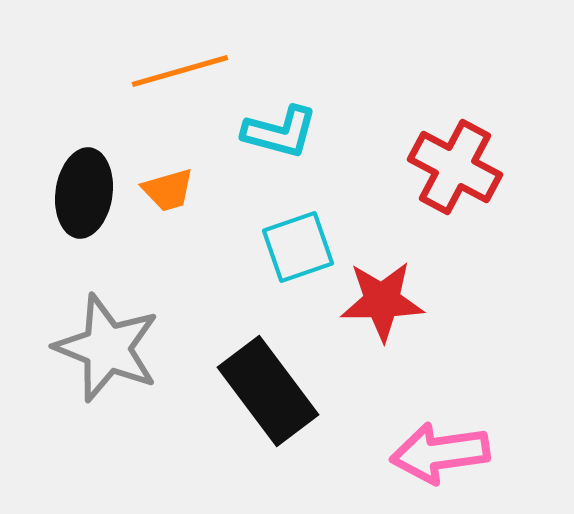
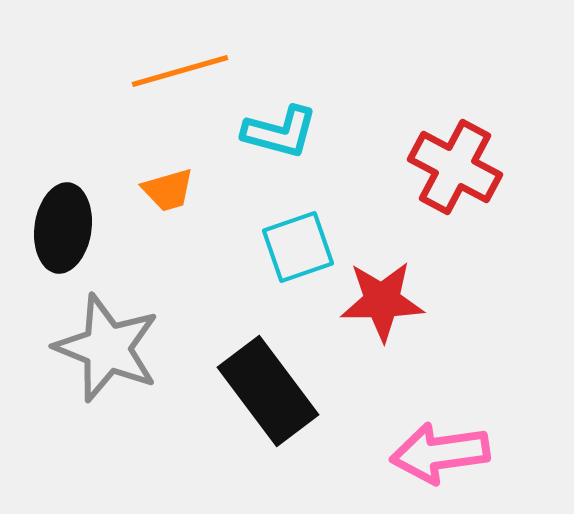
black ellipse: moved 21 px left, 35 px down
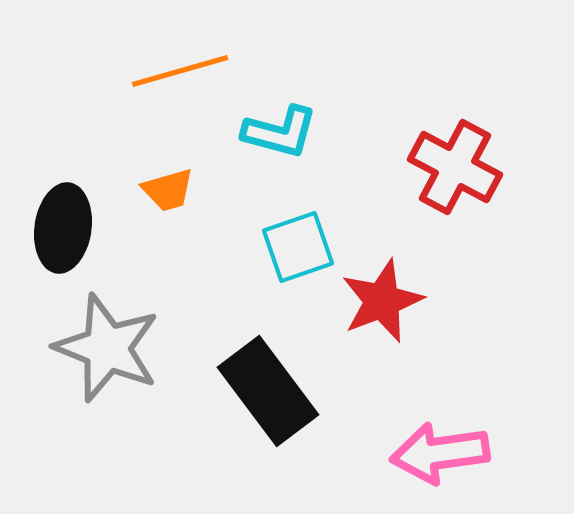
red star: rotated 20 degrees counterclockwise
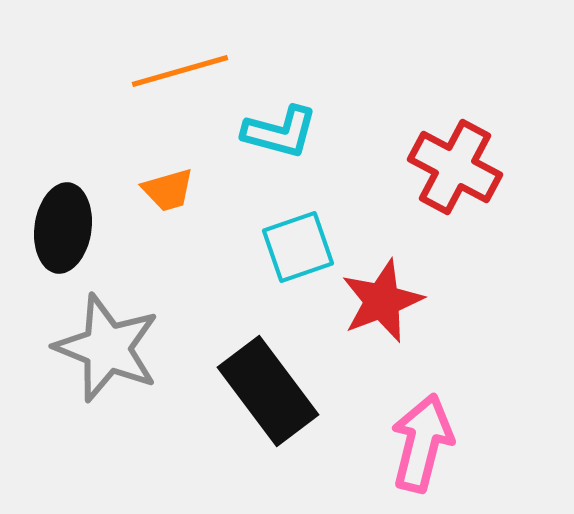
pink arrow: moved 18 px left, 10 px up; rotated 112 degrees clockwise
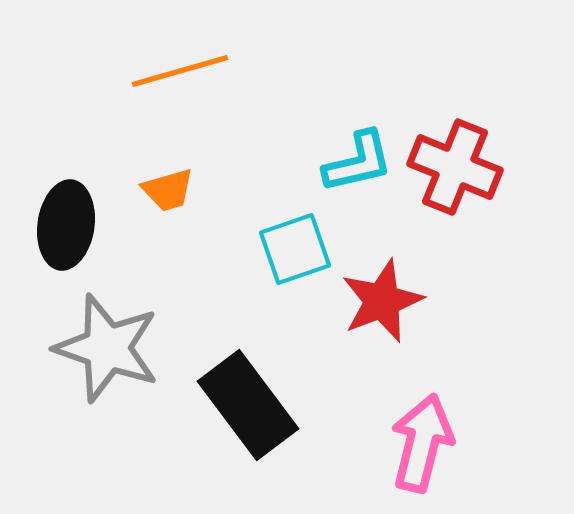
cyan L-shape: moved 78 px right, 30 px down; rotated 28 degrees counterclockwise
red cross: rotated 6 degrees counterclockwise
black ellipse: moved 3 px right, 3 px up
cyan square: moved 3 px left, 2 px down
gray star: rotated 3 degrees counterclockwise
black rectangle: moved 20 px left, 14 px down
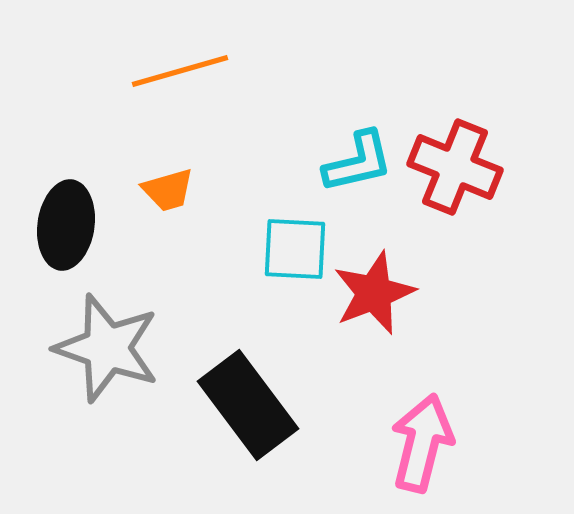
cyan square: rotated 22 degrees clockwise
red star: moved 8 px left, 8 px up
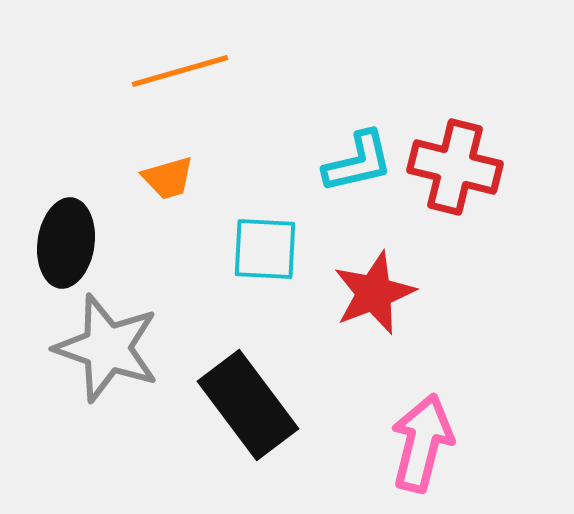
red cross: rotated 8 degrees counterclockwise
orange trapezoid: moved 12 px up
black ellipse: moved 18 px down
cyan square: moved 30 px left
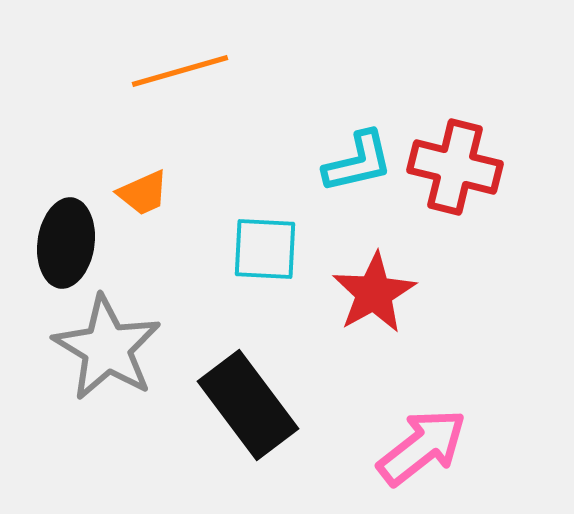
orange trapezoid: moved 25 px left, 15 px down; rotated 8 degrees counterclockwise
red star: rotated 8 degrees counterclockwise
gray star: rotated 12 degrees clockwise
pink arrow: moved 4 px down; rotated 38 degrees clockwise
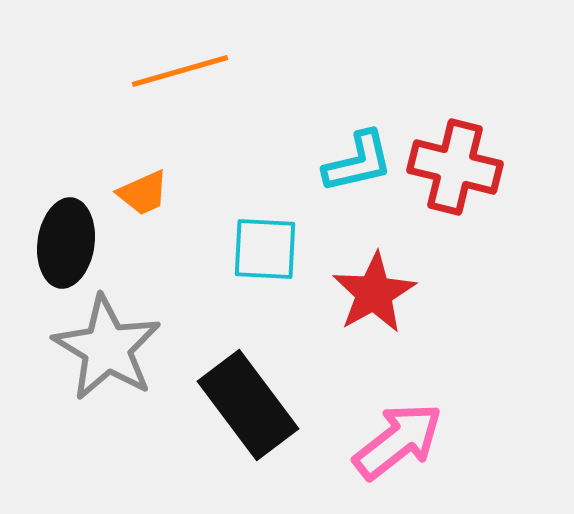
pink arrow: moved 24 px left, 6 px up
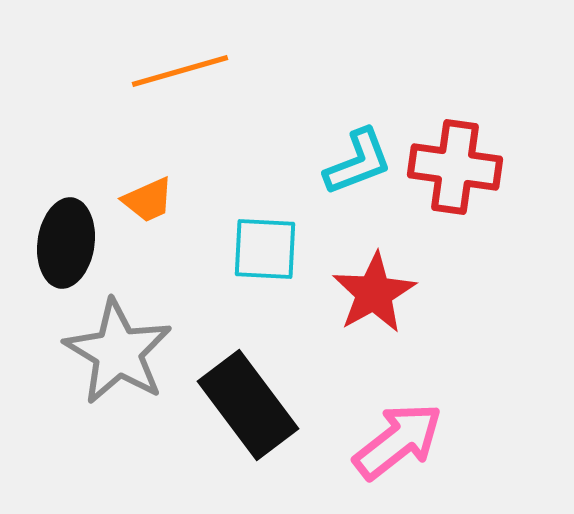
cyan L-shape: rotated 8 degrees counterclockwise
red cross: rotated 6 degrees counterclockwise
orange trapezoid: moved 5 px right, 7 px down
gray star: moved 11 px right, 4 px down
